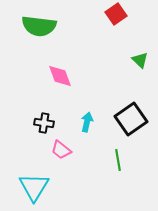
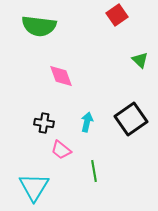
red square: moved 1 px right, 1 px down
pink diamond: moved 1 px right
green line: moved 24 px left, 11 px down
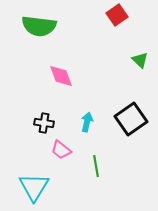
green line: moved 2 px right, 5 px up
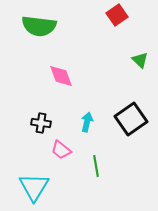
black cross: moved 3 px left
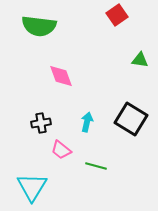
green triangle: rotated 36 degrees counterclockwise
black square: rotated 24 degrees counterclockwise
black cross: rotated 18 degrees counterclockwise
green line: rotated 65 degrees counterclockwise
cyan triangle: moved 2 px left
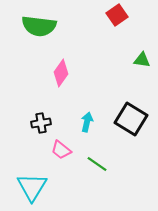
green triangle: moved 2 px right
pink diamond: moved 3 px up; rotated 56 degrees clockwise
green line: moved 1 px right, 2 px up; rotated 20 degrees clockwise
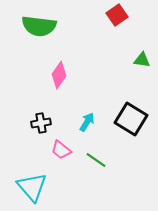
pink diamond: moved 2 px left, 2 px down
cyan arrow: rotated 18 degrees clockwise
green line: moved 1 px left, 4 px up
cyan triangle: rotated 12 degrees counterclockwise
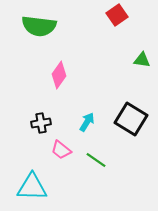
cyan triangle: rotated 48 degrees counterclockwise
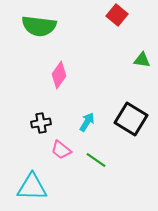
red square: rotated 15 degrees counterclockwise
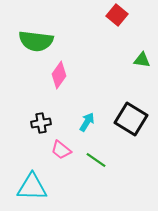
green semicircle: moved 3 px left, 15 px down
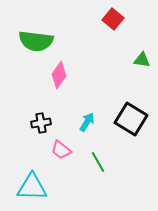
red square: moved 4 px left, 4 px down
green line: moved 2 px right, 2 px down; rotated 25 degrees clockwise
